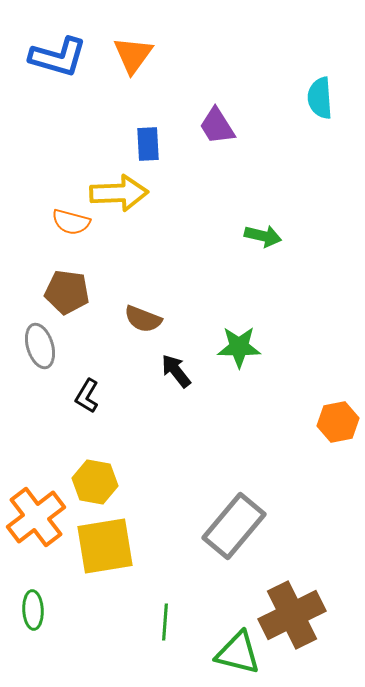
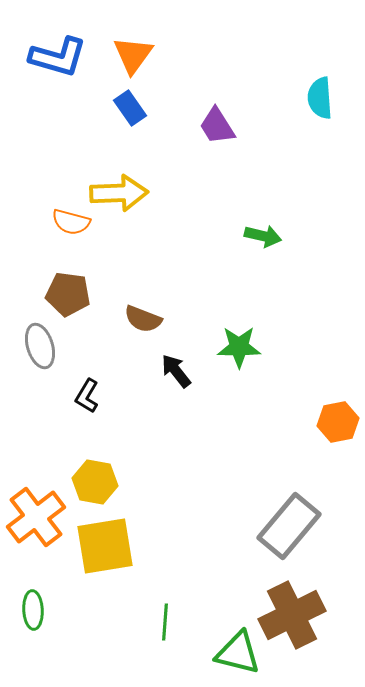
blue rectangle: moved 18 px left, 36 px up; rotated 32 degrees counterclockwise
brown pentagon: moved 1 px right, 2 px down
gray rectangle: moved 55 px right
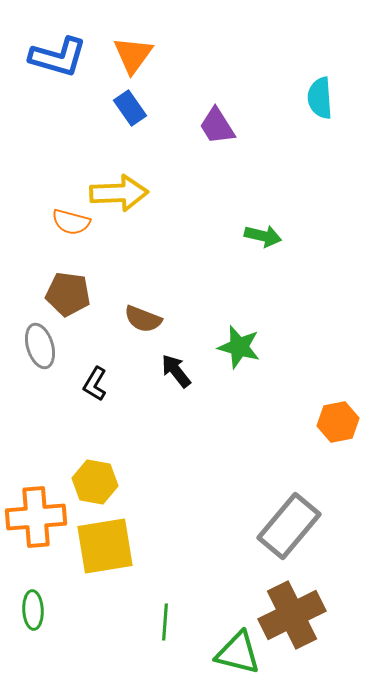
green star: rotated 15 degrees clockwise
black L-shape: moved 8 px right, 12 px up
orange cross: rotated 32 degrees clockwise
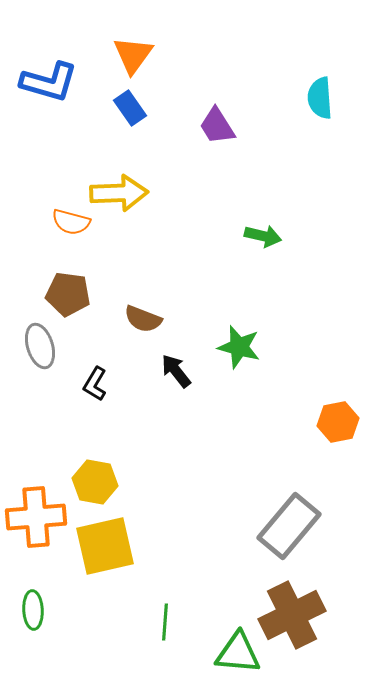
blue L-shape: moved 9 px left, 25 px down
yellow square: rotated 4 degrees counterclockwise
green triangle: rotated 9 degrees counterclockwise
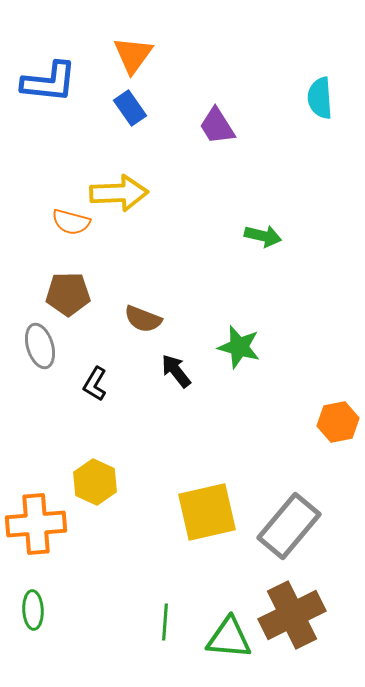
blue L-shape: rotated 10 degrees counterclockwise
brown pentagon: rotated 9 degrees counterclockwise
yellow hexagon: rotated 15 degrees clockwise
orange cross: moved 7 px down
yellow square: moved 102 px right, 34 px up
green triangle: moved 9 px left, 15 px up
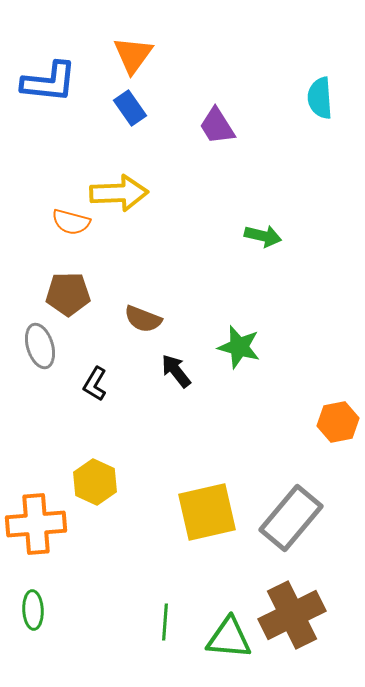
gray rectangle: moved 2 px right, 8 px up
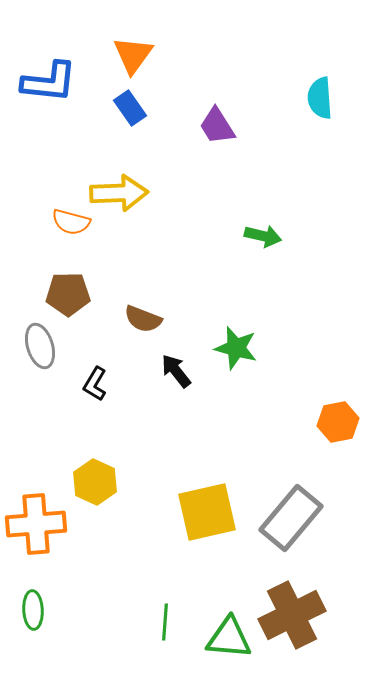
green star: moved 3 px left, 1 px down
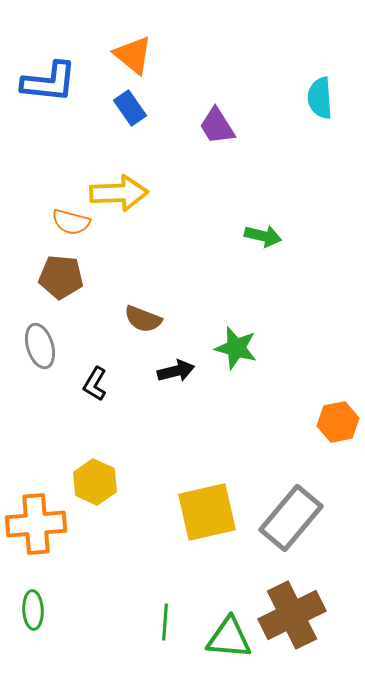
orange triangle: rotated 27 degrees counterclockwise
brown pentagon: moved 7 px left, 17 px up; rotated 6 degrees clockwise
black arrow: rotated 114 degrees clockwise
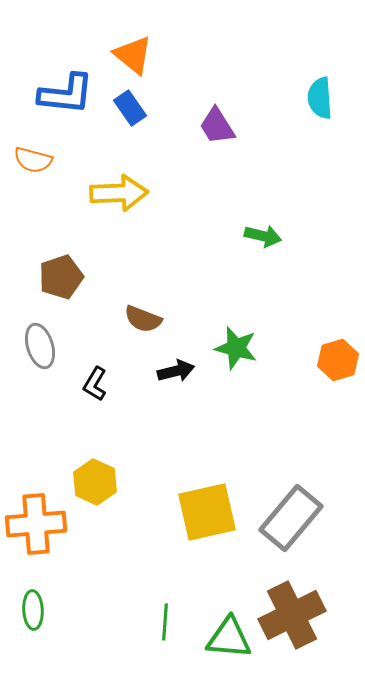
blue L-shape: moved 17 px right, 12 px down
orange semicircle: moved 38 px left, 62 px up
brown pentagon: rotated 24 degrees counterclockwise
orange hexagon: moved 62 px up; rotated 6 degrees counterclockwise
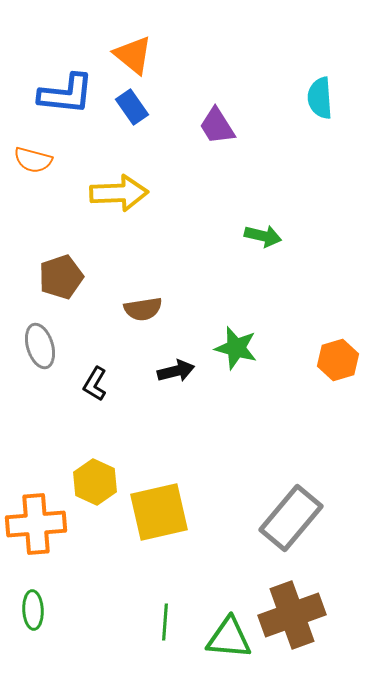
blue rectangle: moved 2 px right, 1 px up
brown semicircle: moved 10 px up; rotated 30 degrees counterclockwise
yellow square: moved 48 px left
brown cross: rotated 6 degrees clockwise
